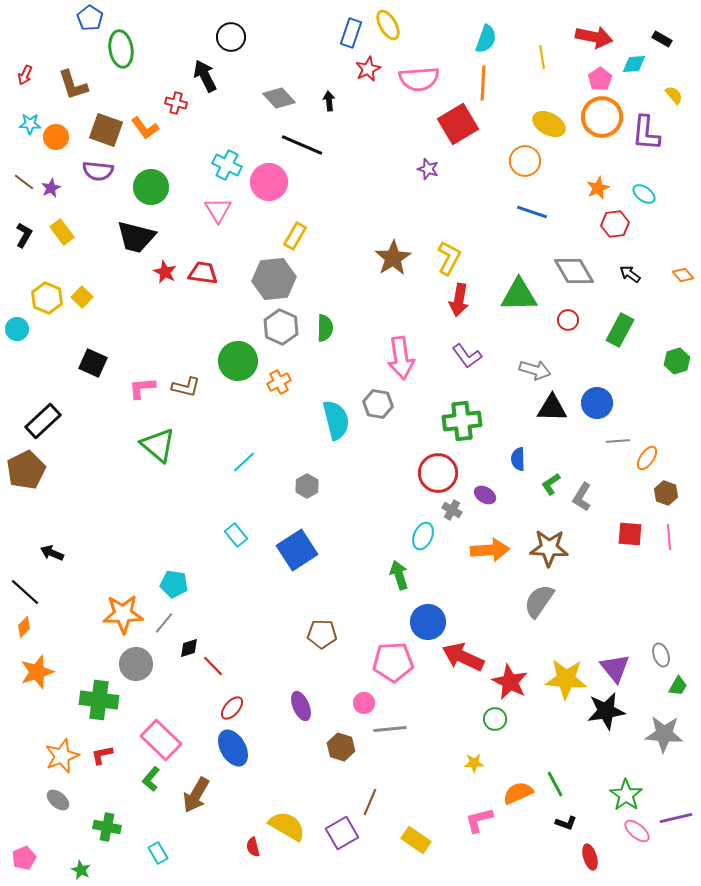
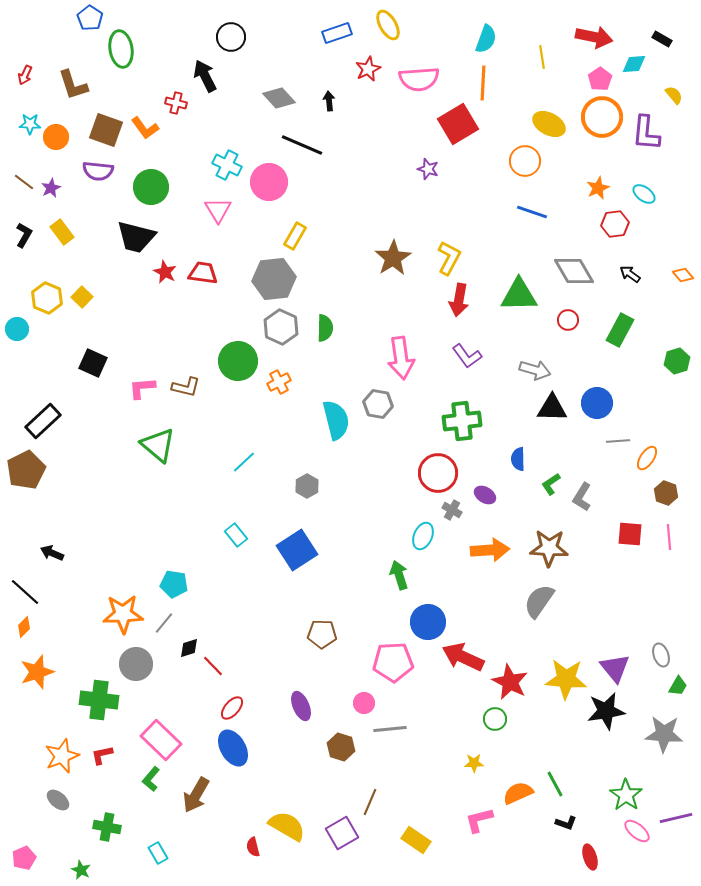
blue rectangle at (351, 33): moved 14 px left; rotated 52 degrees clockwise
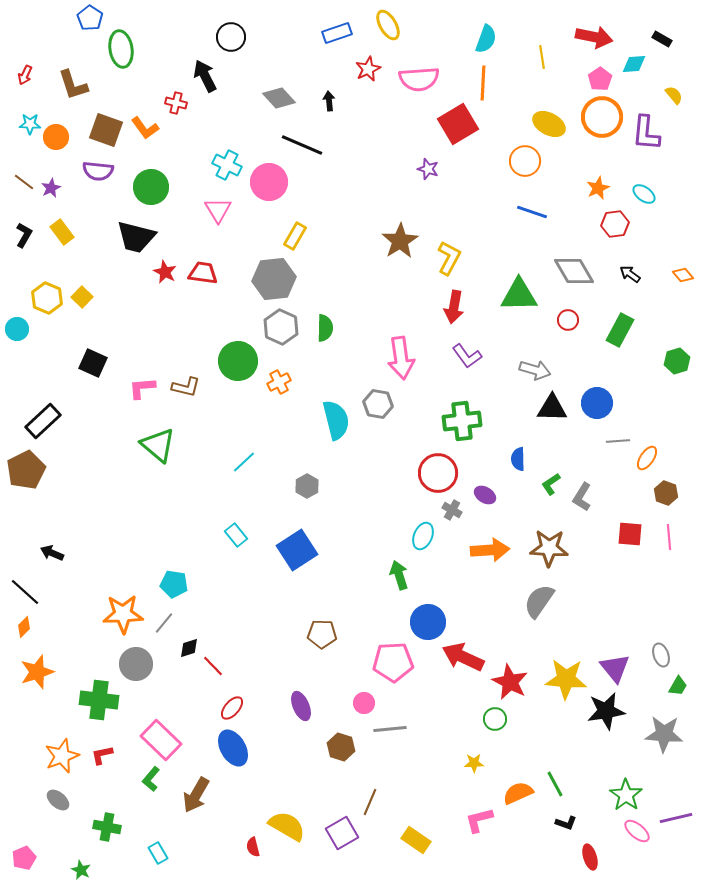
brown star at (393, 258): moved 7 px right, 17 px up
red arrow at (459, 300): moved 5 px left, 7 px down
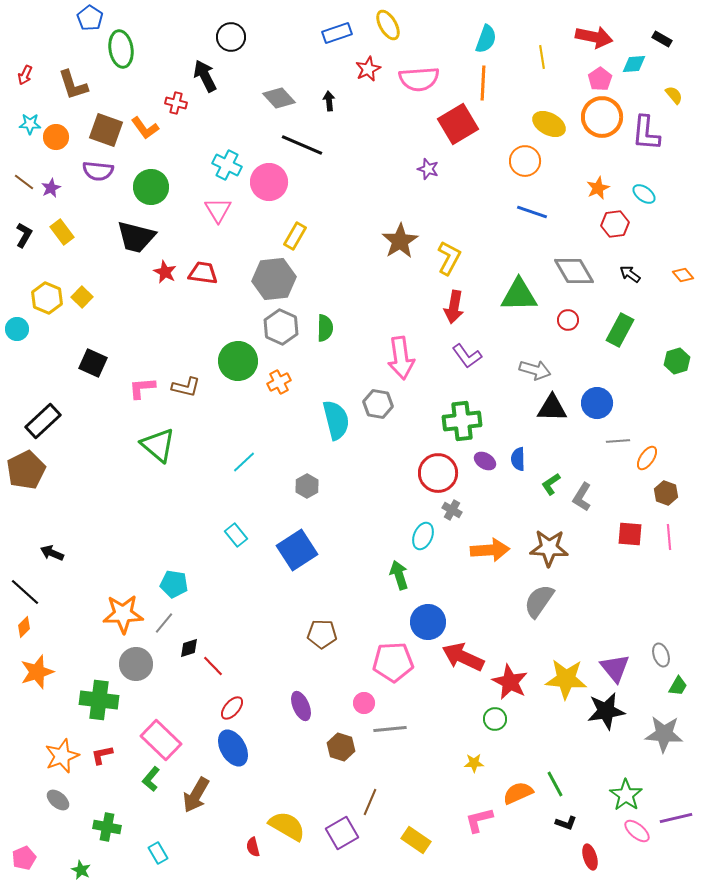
purple ellipse at (485, 495): moved 34 px up
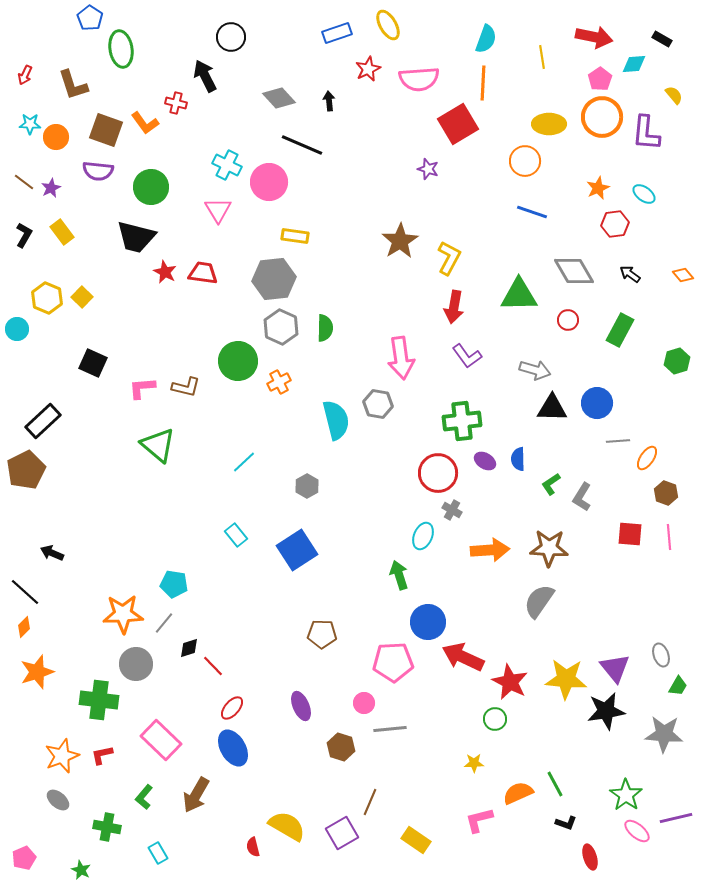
yellow ellipse at (549, 124): rotated 28 degrees counterclockwise
orange L-shape at (145, 128): moved 5 px up
yellow rectangle at (295, 236): rotated 68 degrees clockwise
green L-shape at (151, 779): moved 7 px left, 18 px down
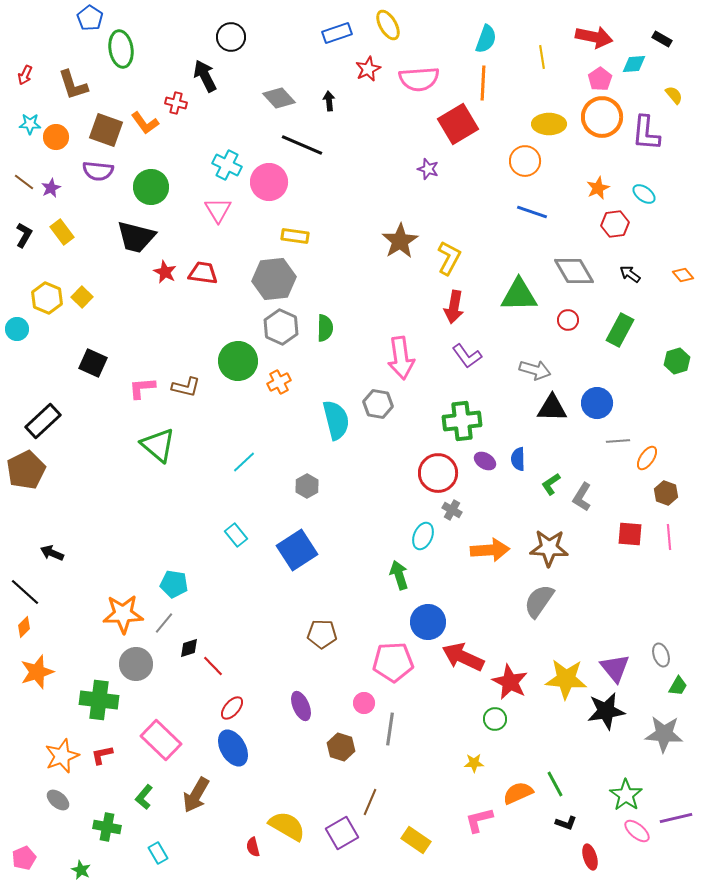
gray line at (390, 729): rotated 76 degrees counterclockwise
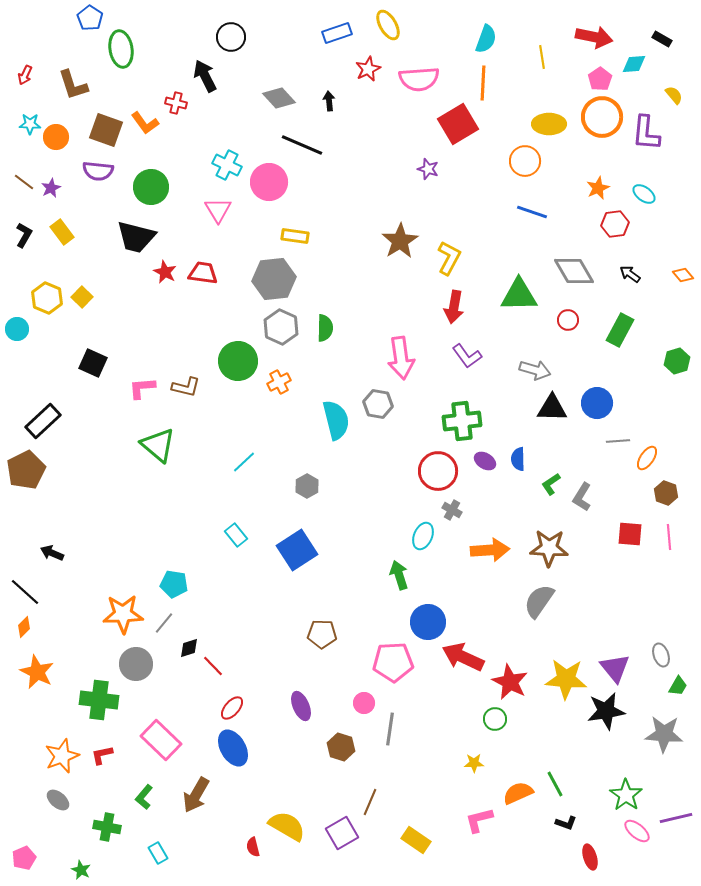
red circle at (438, 473): moved 2 px up
orange star at (37, 672): rotated 28 degrees counterclockwise
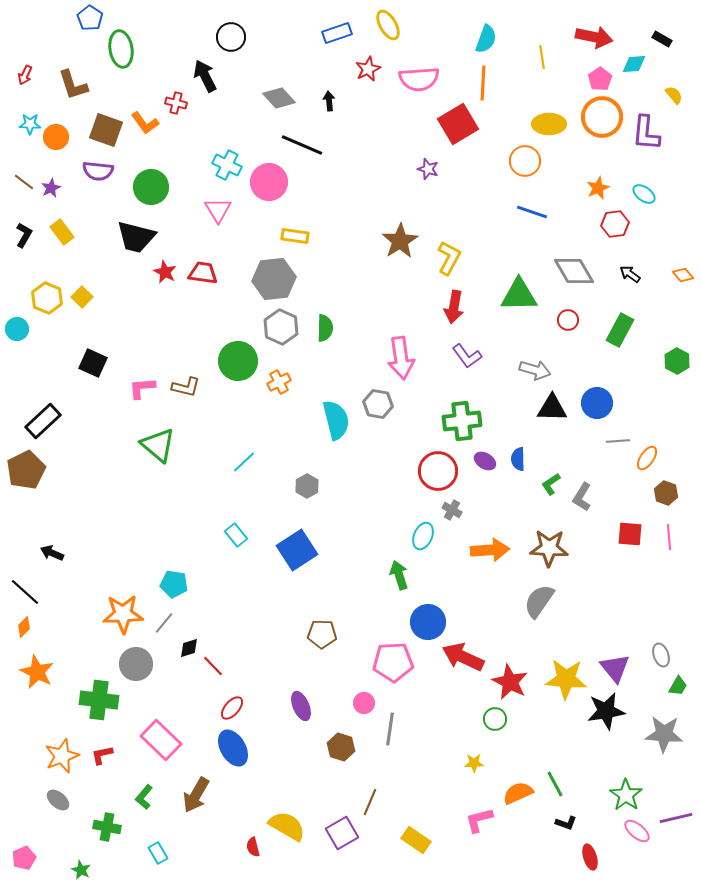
green hexagon at (677, 361): rotated 15 degrees counterclockwise
